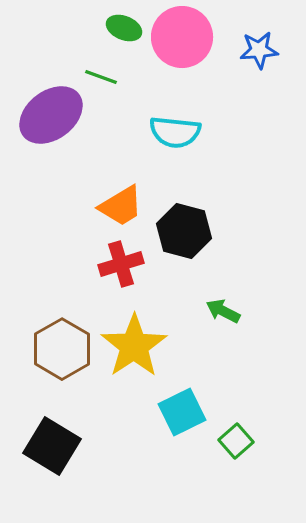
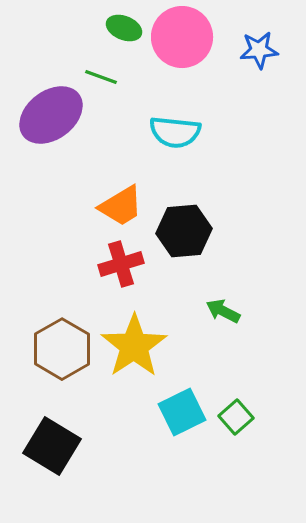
black hexagon: rotated 20 degrees counterclockwise
green square: moved 24 px up
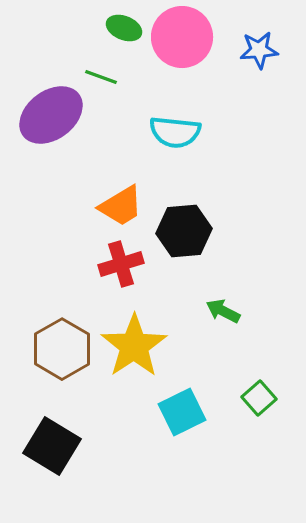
green square: moved 23 px right, 19 px up
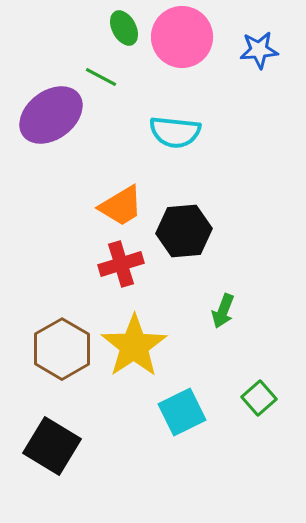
green ellipse: rotated 40 degrees clockwise
green line: rotated 8 degrees clockwise
green arrow: rotated 96 degrees counterclockwise
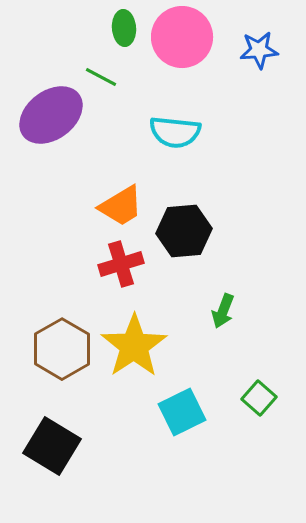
green ellipse: rotated 24 degrees clockwise
green square: rotated 8 degrees counterclockwise
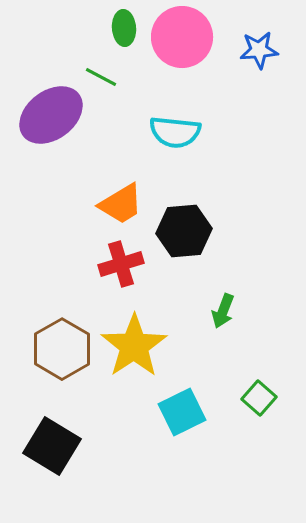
orange trapezoid: moved 2 px up
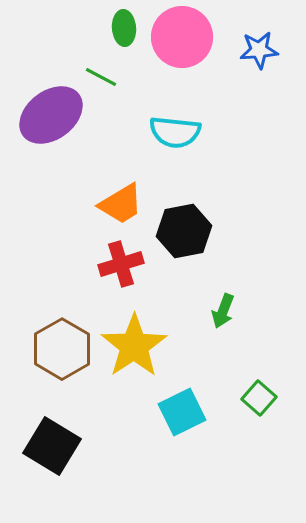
black hexagon: rotated 6 degrees counterclockwise
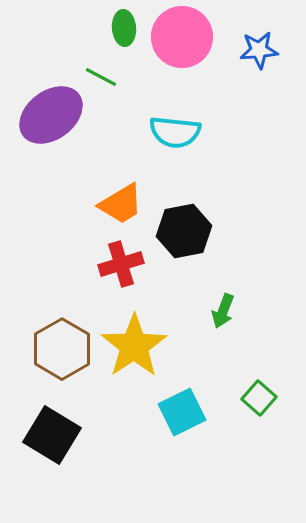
black square: moved 11 px up
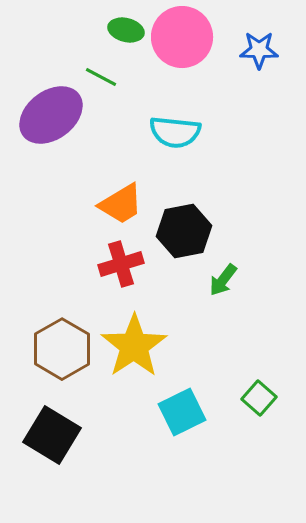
green ellipse: moved 2 px right, 2 px down; rotated 72 degrees counterclockwise
blue star: rotated 6 degrees clockwise
green arrow: moved 31 px up; rotated 16 degrees clockwise
